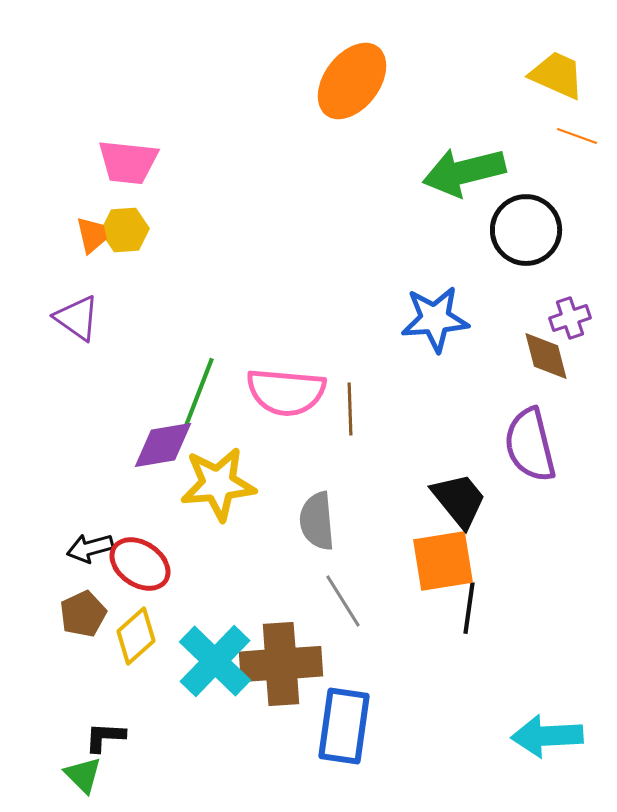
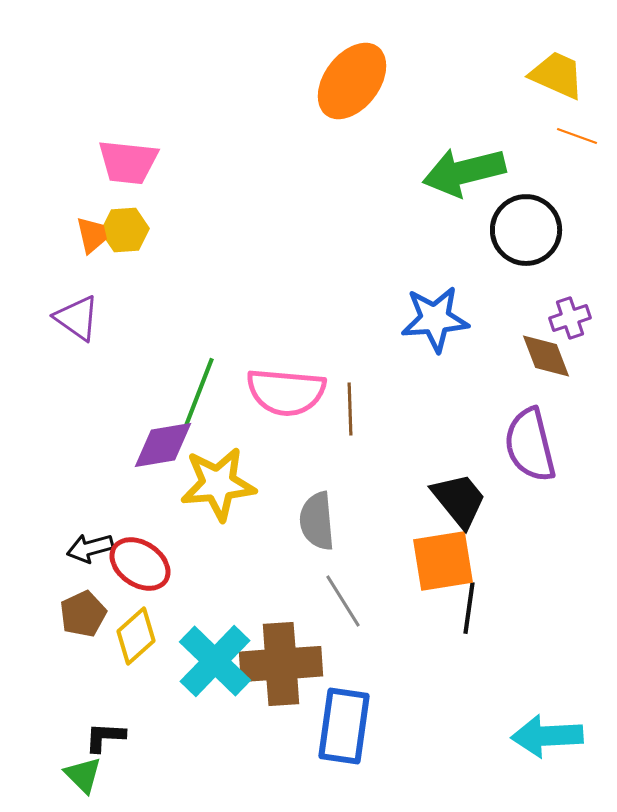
brown diamond: rotated 6 degrees counterclockwise
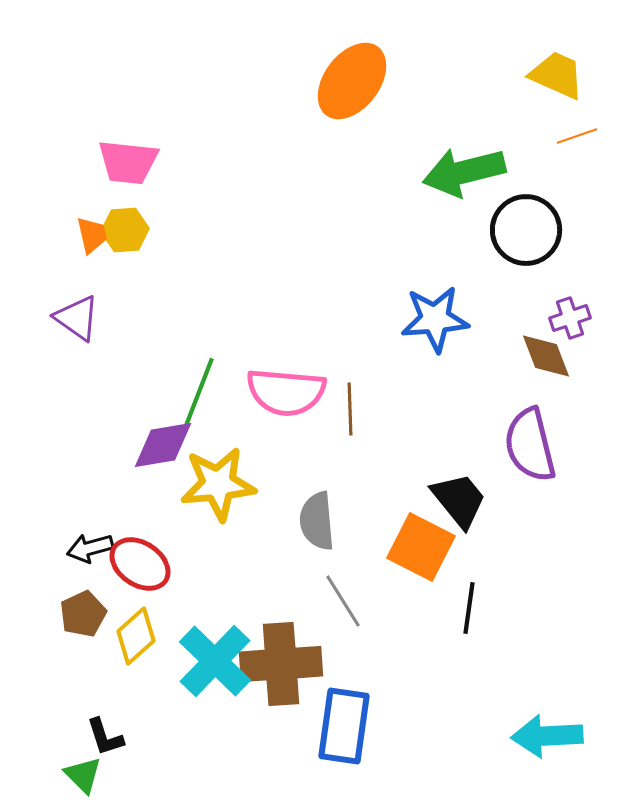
orange line: rotated 39 degrees counterclockwise
orange square: moved 22 px left, 14 px up; rotated 36 degrees clockwise
black L-shape: rotated 111 degrees counterclockwise
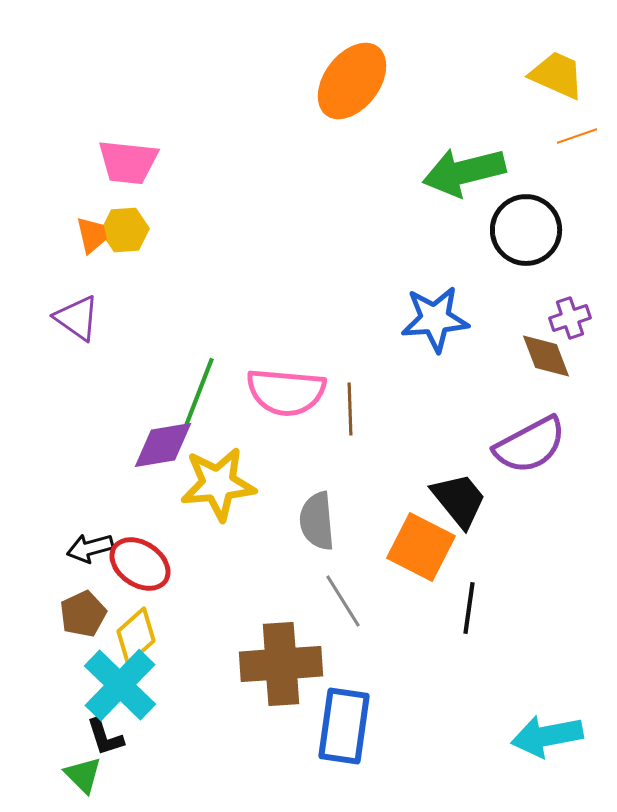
purple semicircle: rotated 104 degrees counterclockwise
cyan cross: moved 95 px left, 24 px down
cyan arrow: rotated 8 degrees counterclockwise
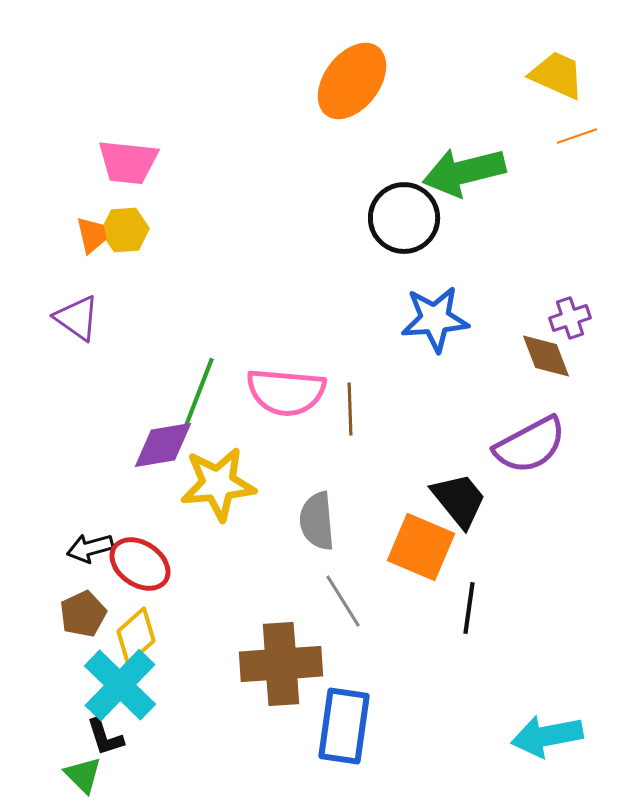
black circle: moved 122 px left, 12 px up
orange square: rotated 4 degrees counterclockwise
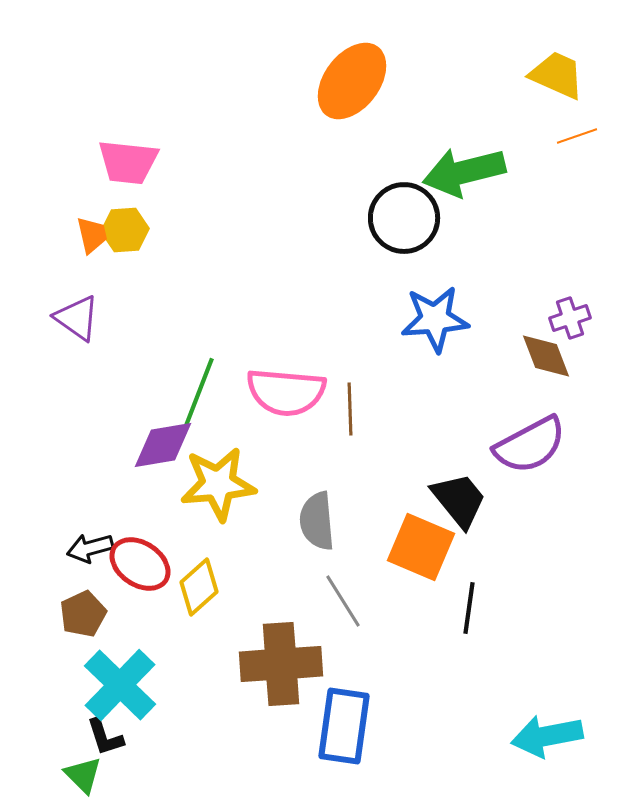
yellow diamond: moved 63 px right, 49 px up
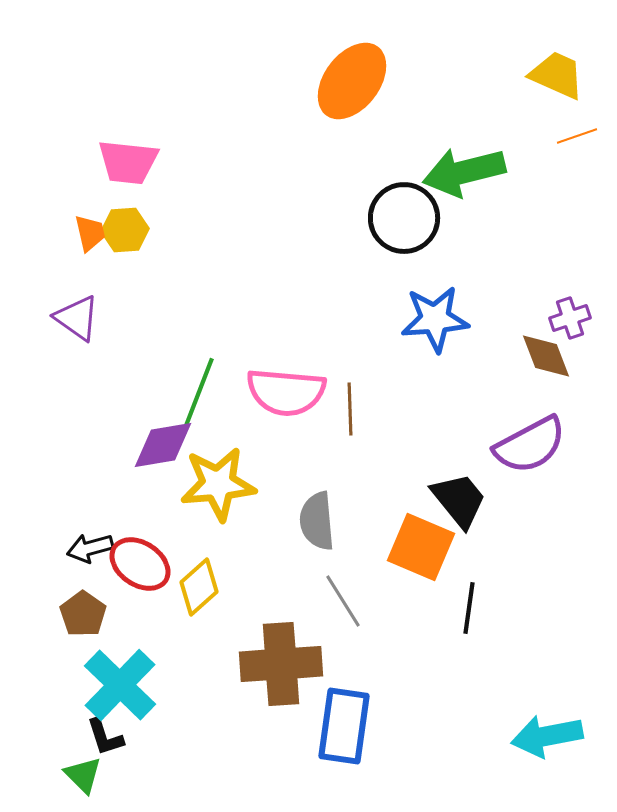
orange trapezoid: moved 2 px left, 2 px up
brown pentagon: rotated 12 degrees counterclockwise
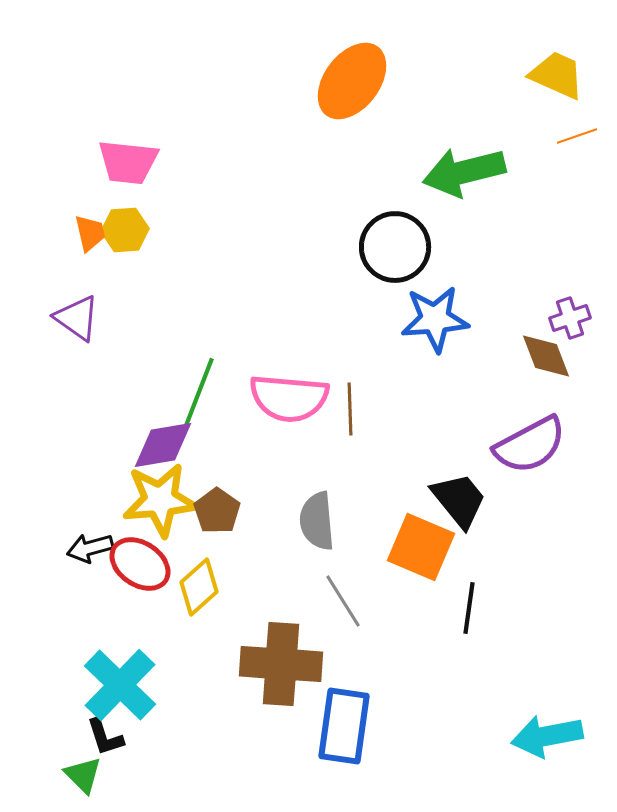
black circle: moved 9 px left, 29 px down
pink semicircle: moved 3 px right, 6 px down
yellow star: moved 58 px left, 16 px down
brown pentagon: moved 134 px right, 103 px up
brown cross: rotated 8 degrees clockwise
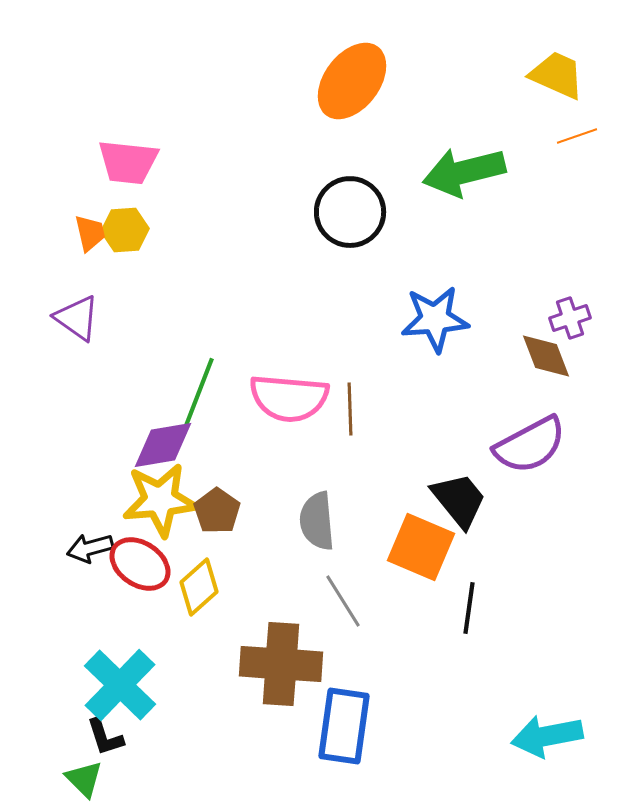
black circle: moved 45 px left, 35 px up
green triangle: moved 1 px right, 4 px down
